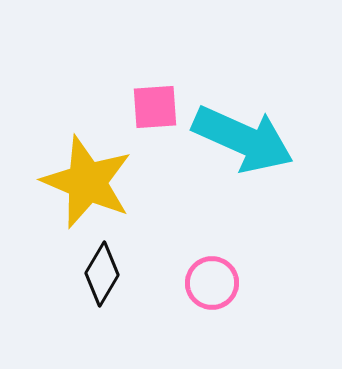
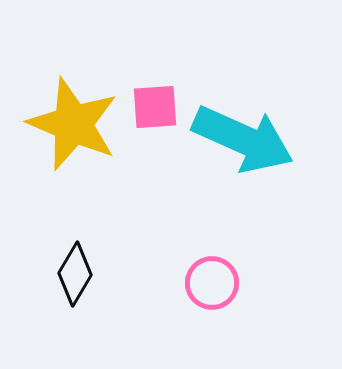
yellow star: moved 14 px left, 58 px up
black diamond: moved 27 px left
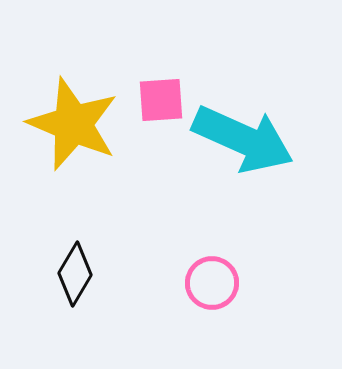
pink square: moved 6 px right, 7 px up
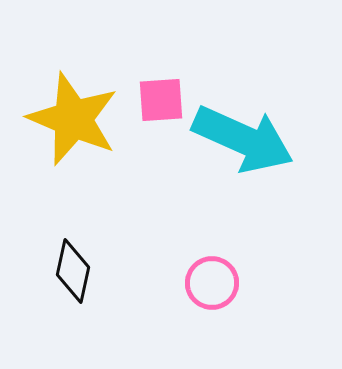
yellow star: moved 5 px up
black diamond: moved 2 px left, 3 px up; rotated 18 degrees counterclockwise
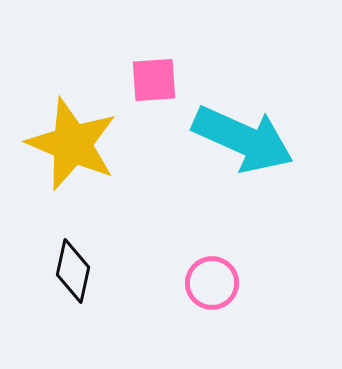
pink square: moved 7 px left, 20 px up
yellow star: moved 1 px left, 25 px down
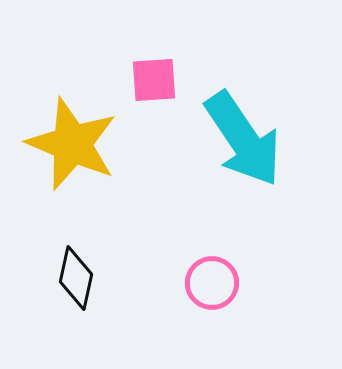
cyan arrow: rotated 32 degrees clockwise
black diamond: moved 3 px right, 7 px down
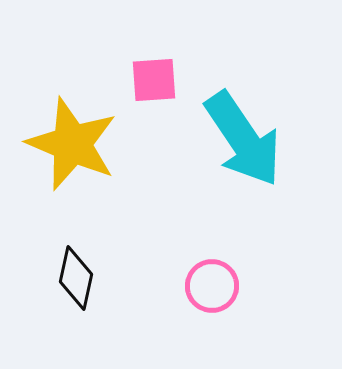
pink circle: moved 3 px down
